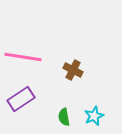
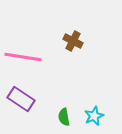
brown cross: moved 29 px up
purple rectangle: rotated 68 degrees clockwise
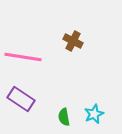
cyan star: moved 2 px up
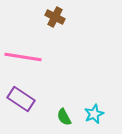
brown cross: moved 18 px left, 24 px up
green semicircle: rotated 18 degrees counterclockwise
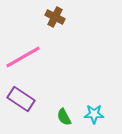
pink line: rotated 39 degrees counterclockwise
cyan star: rotated 24 degrees clockwise
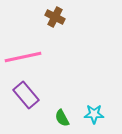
pink line: rotated 18 degrees clockwise
purple rectangle: moved 5 px right, 4 px up; rotated 16 degrees clockwise
green semicircle: moved 2 px left, 1 px down
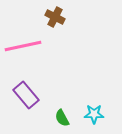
pink line: moved 11 px up
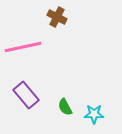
brown cross: moved 2 px right
pink line: moved 1 px down
green semicircle: moved 3 px right, 11 px up
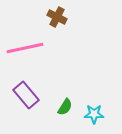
pink line: moved 2 px right, 1 px down
green semicircle: rotated 120 degrees counterclockwise
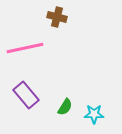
brown cross: rotated 12 degrees counterclockwise
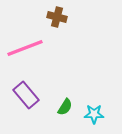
pink line: rotated 9 degrees counterclockwise
